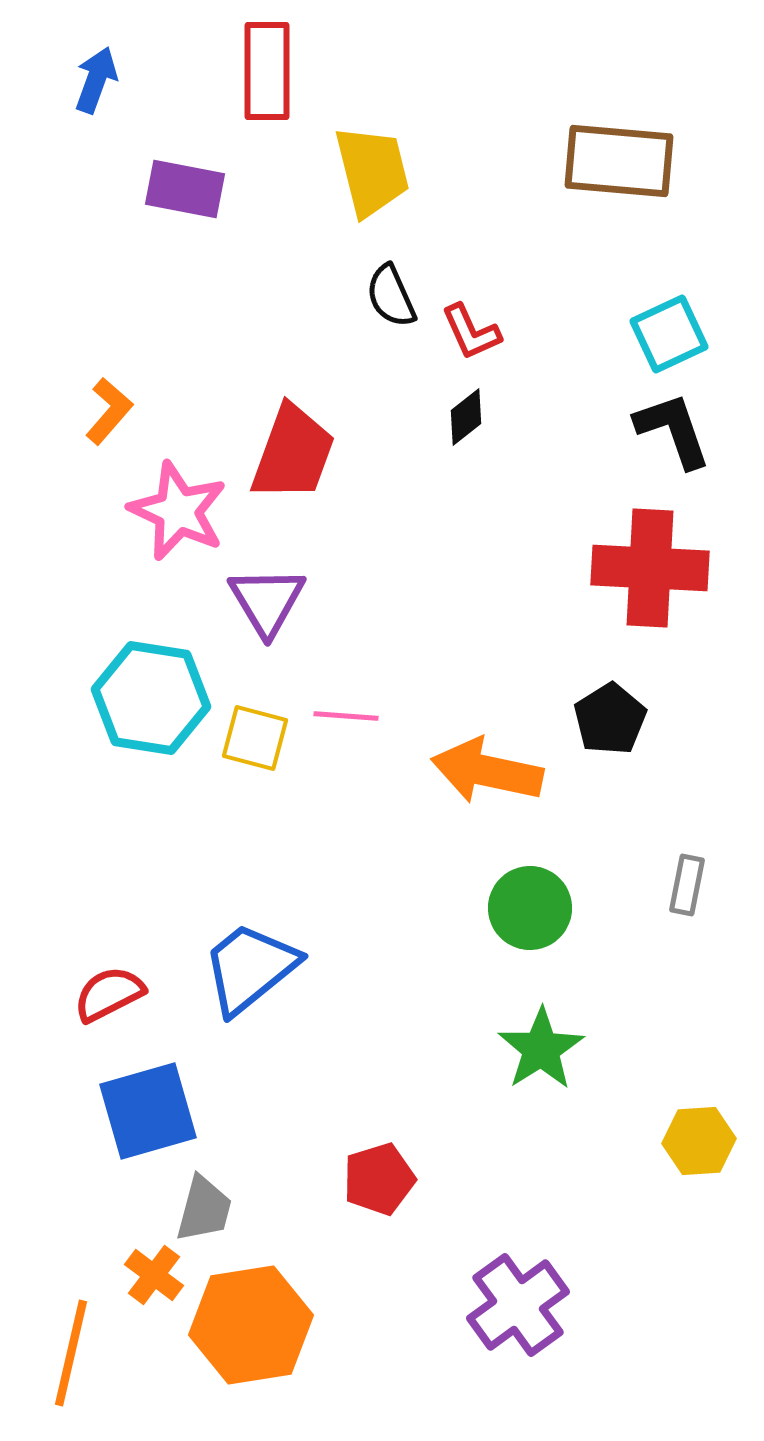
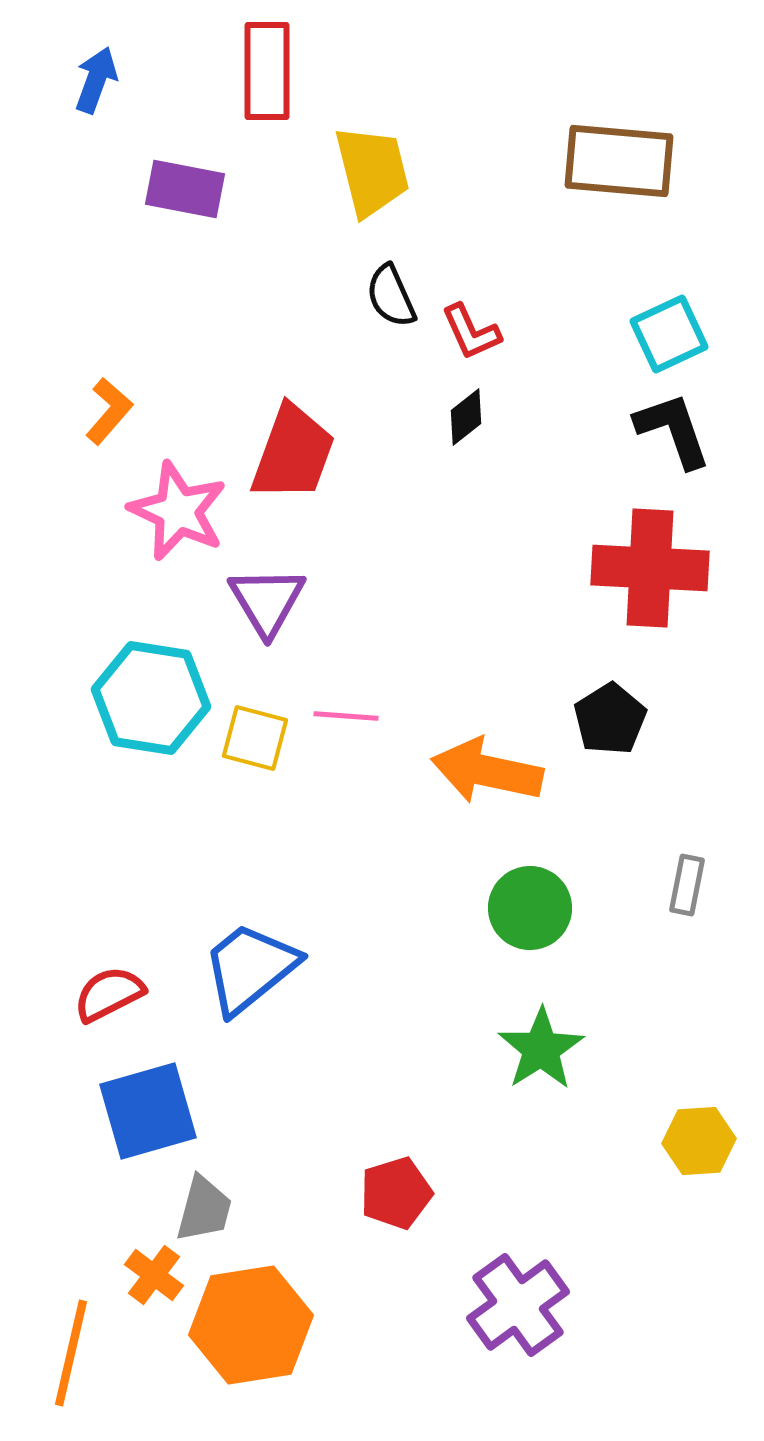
red pentagon: moved 17 px right, 14 px down
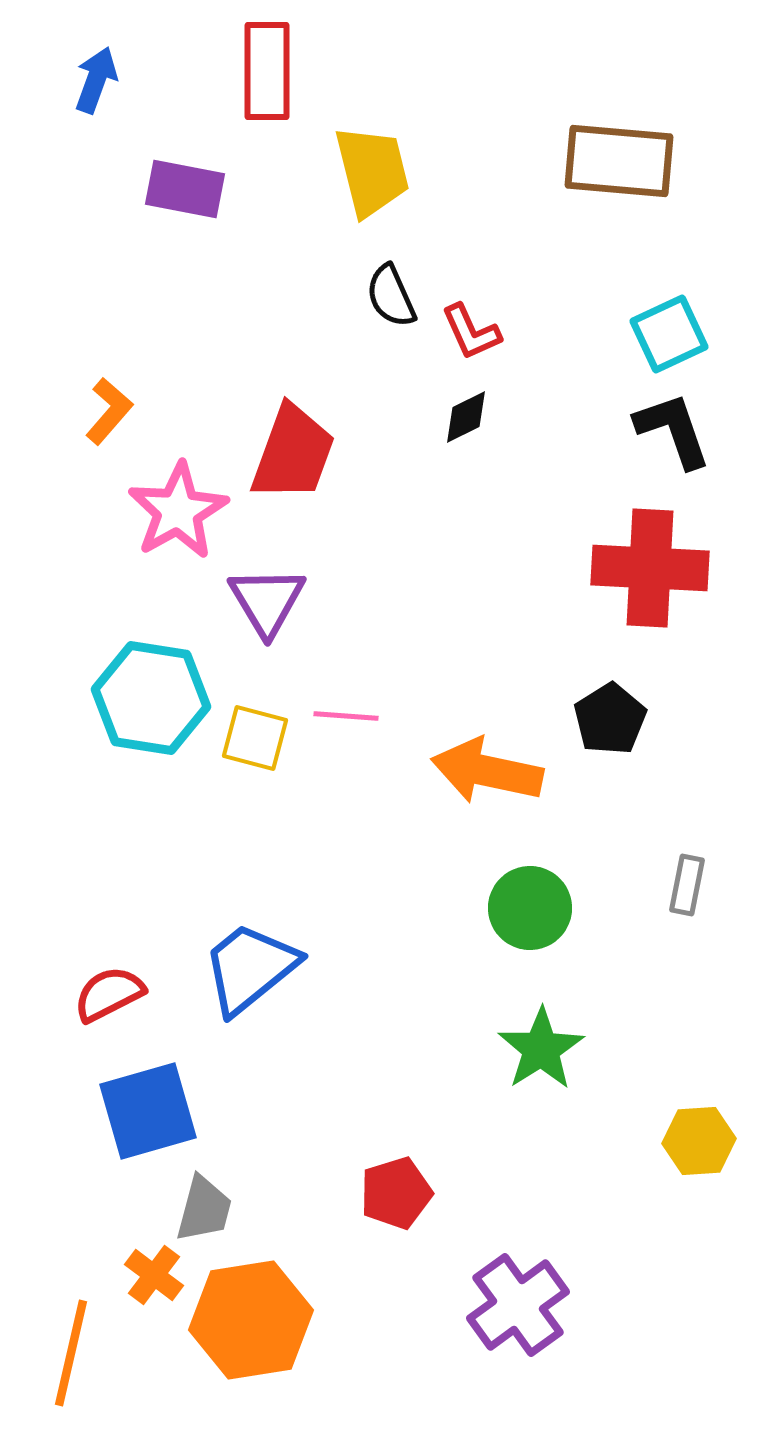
black diamond: rotated 12 degrees clockwise
pink star: rotated 18 degrees clockwise
orange hexagon: moved 5 px up
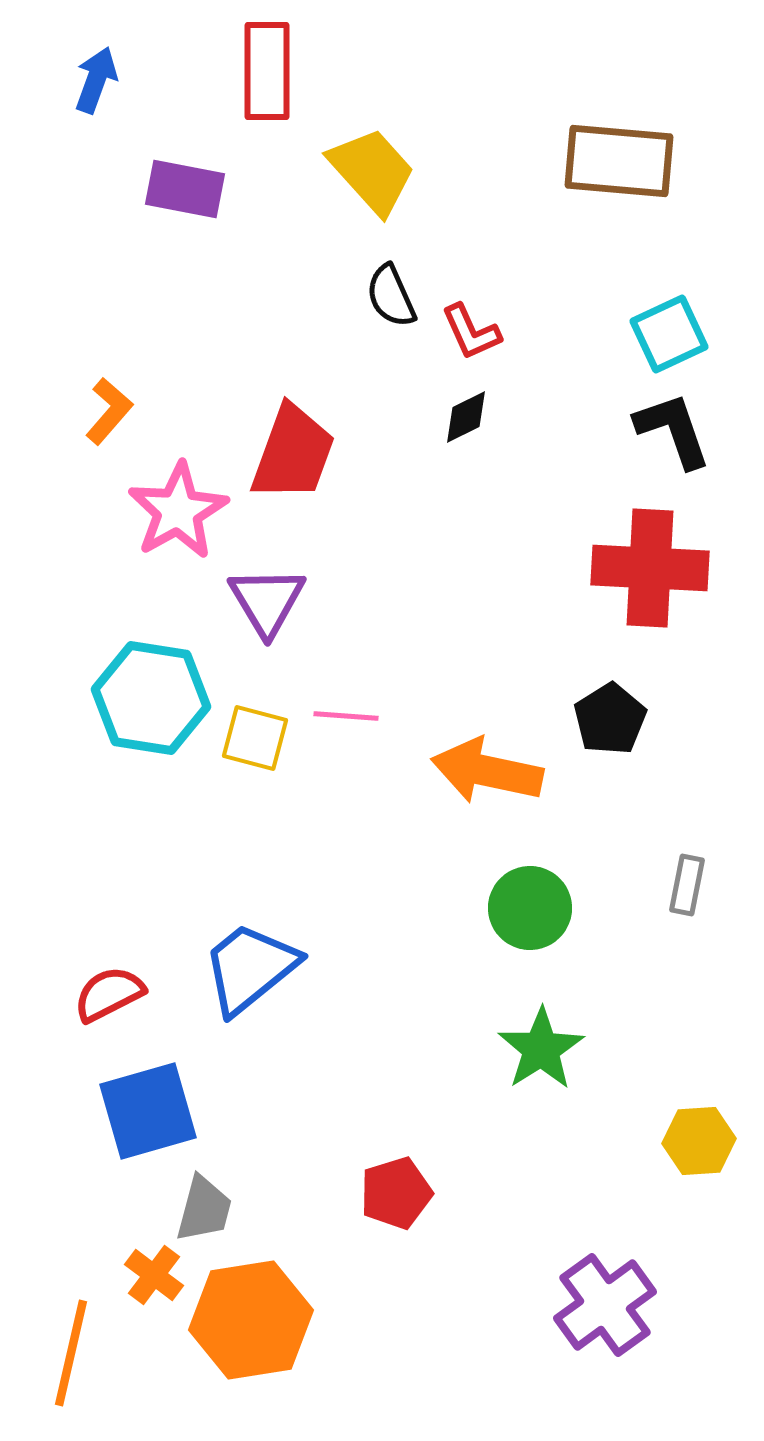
yellow trapezoid: rotated 28 degrees counterclockwise
purple cross: moved 87 px right
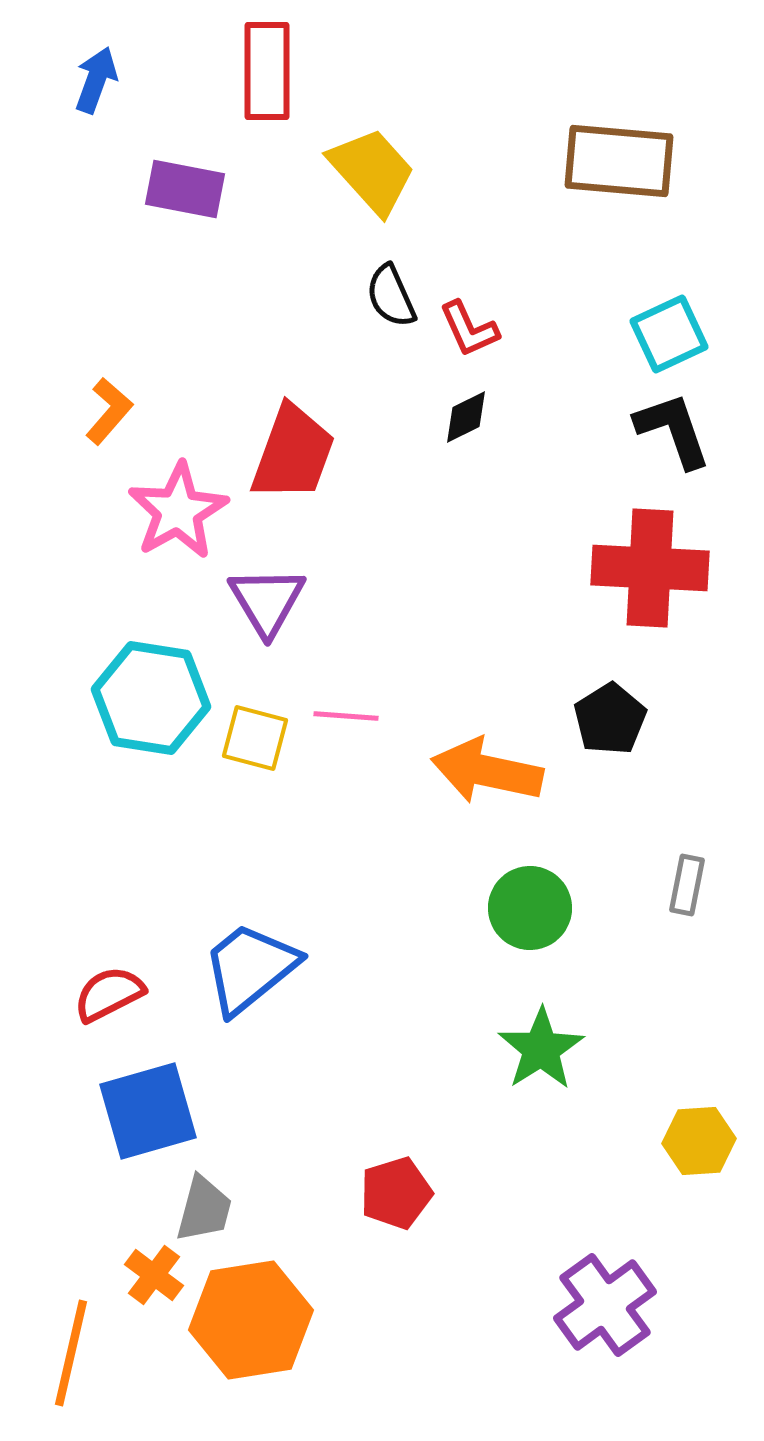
red L-shape: moved 2 px left, 3 px up
